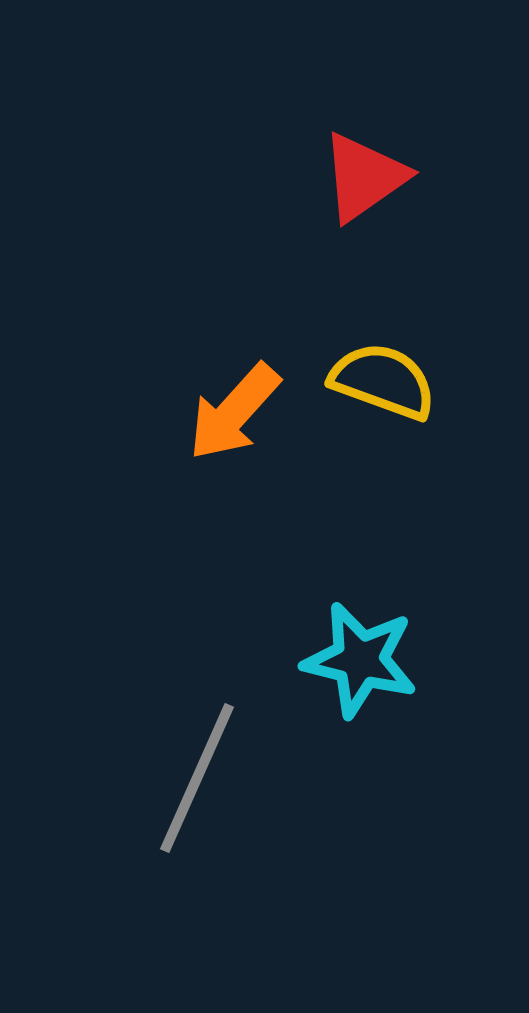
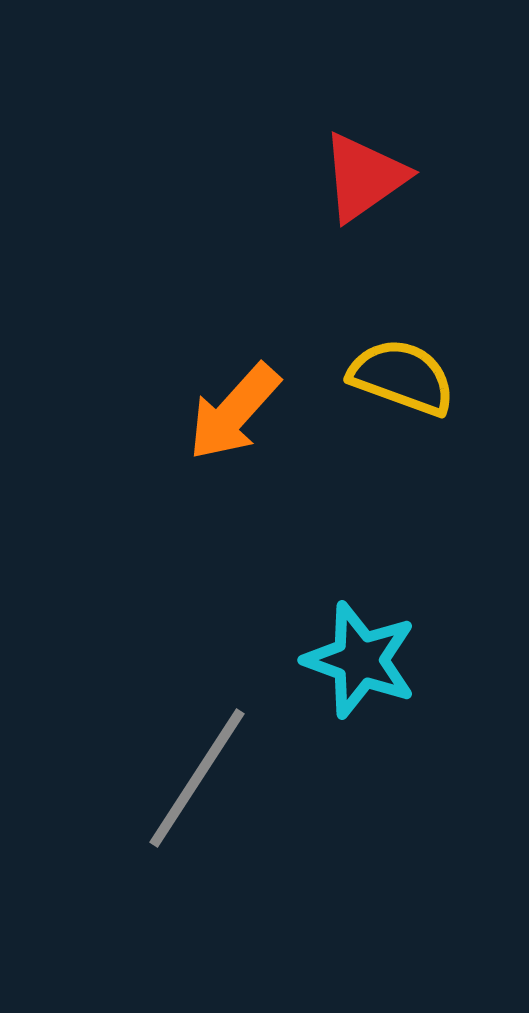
yellow semicircle: moved 19 px right, 4 px up
cyan star: rotated 6 degrees clockwise
gray line: rotated 9 degrees clockwise
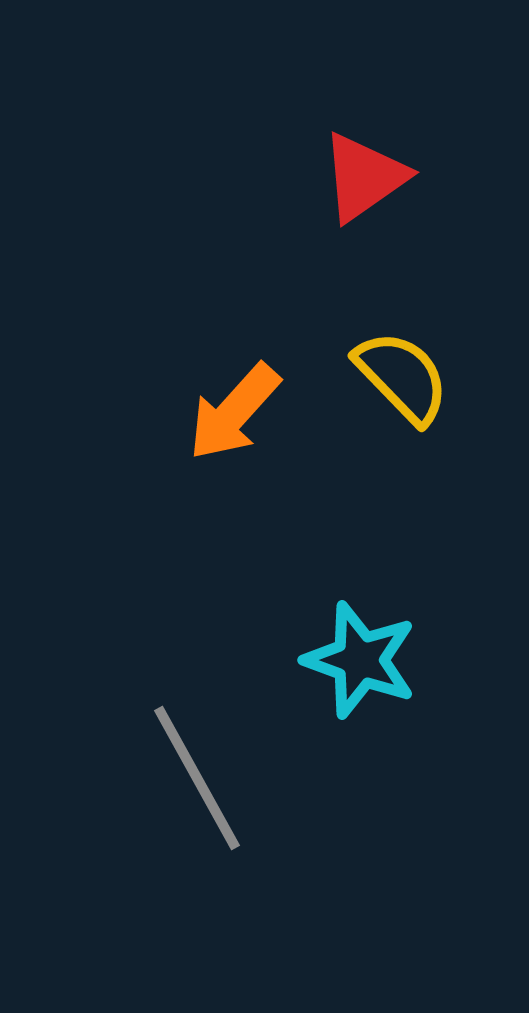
yellow semicircle: rotated 26 degrees clockwise
gray line: rotated 62 degrees counterclockwise
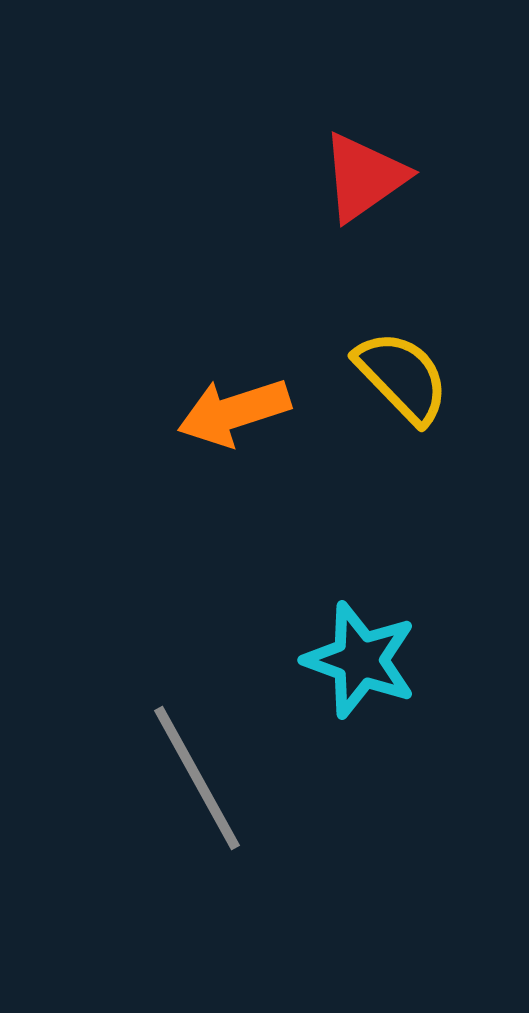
orange arrow: rotated 30 degrees clockwise
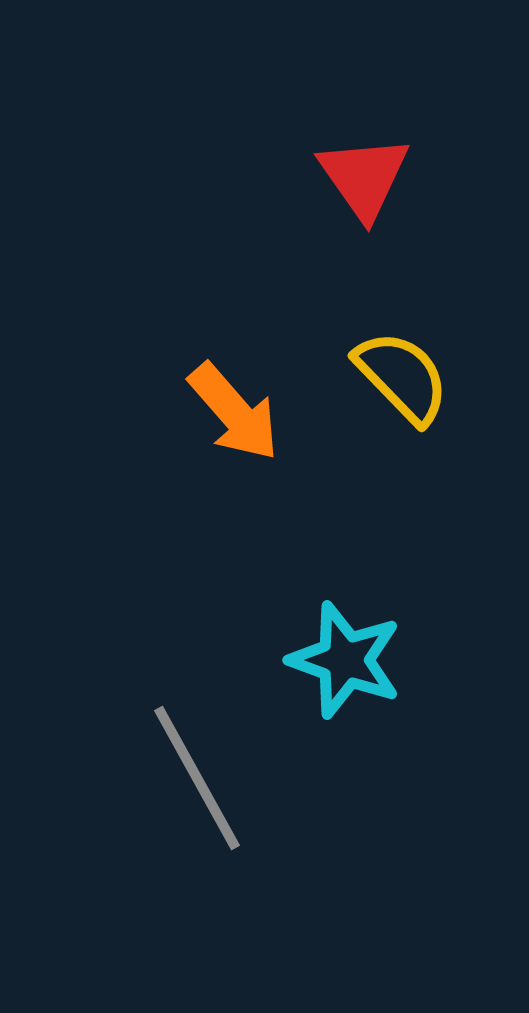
red triangle: rotated 30 degrees counterclockwise
orange arrow: rotated 113 degrees counterclockwise
cyan star: moved 15 px left
